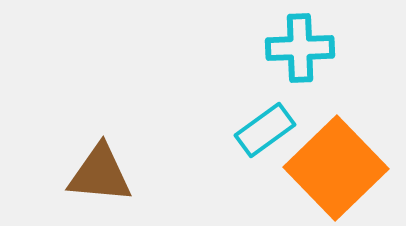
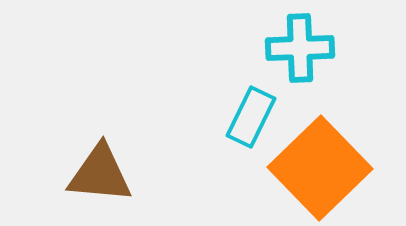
cyan rectangle: moved 14 px left, 13 px up; rotated 28 degrees counterclockwise
orange square: moved 16 px left
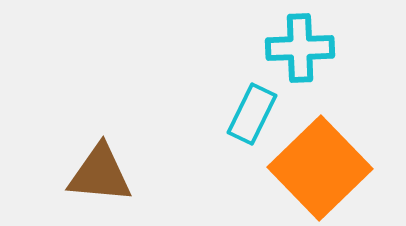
cyan rectangle: moved 1 px right, 3 px up
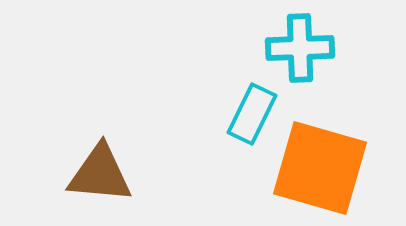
orange square: rotated 30 degrees counterclockwise
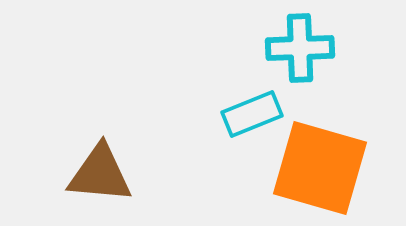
cyan rectangle: rotated 42 degrees clockwise
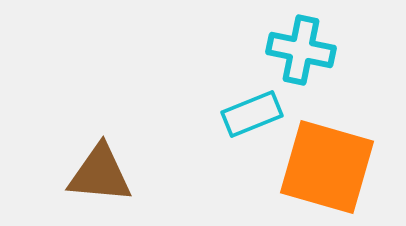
cyan cross: moved 1 px right, 2 px down; rotated 14 degrees clockwise
orange square: moved 7 px right, 1 px up
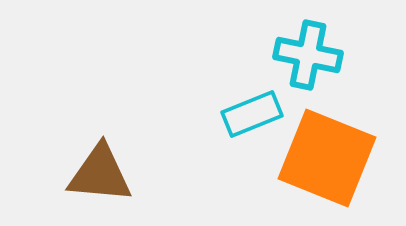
cyan cross: moved 7 px right, 5 px down
orange square: moved 9 px up; rotated 6 degrees clockwise
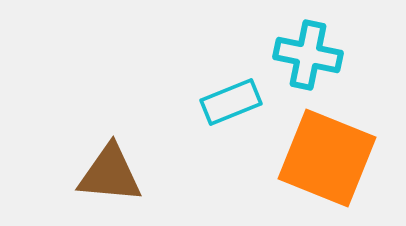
cyan rectangle: moved 21 px left, 12 px up
brown triangle: moved 10 px right
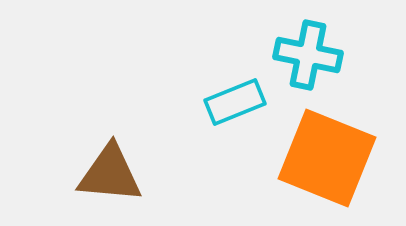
cyan rectangle: moved 4 px right
